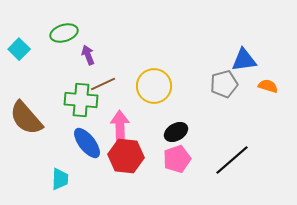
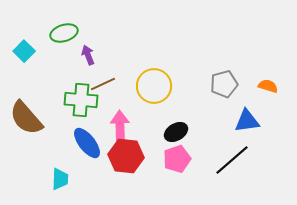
cyan square: moved 5 px right, 2 px down
blue triangle: moved 3 px right, 61 px down
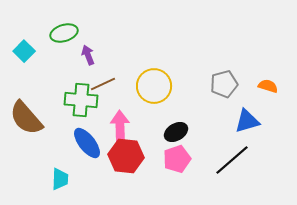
blue triangle: rotated 8 degrees counterclockwise
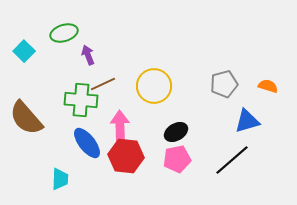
pink pentagon: rotated 8 degrees clockwise
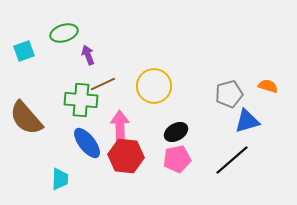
cyan square: rotated 25 degrees clockwise
gray pentagon: moved 5 px right, 10 px down
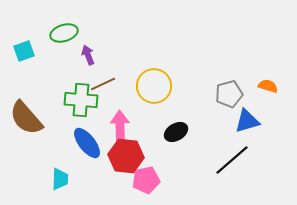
pink pentagon: moved 31 px left, 21 px down
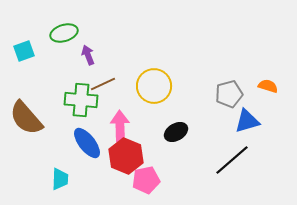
red hexagon: rotated 16 degrees clockwise
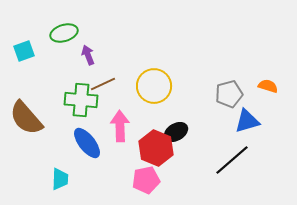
red hexagon: moved 30 px right, 8 px up
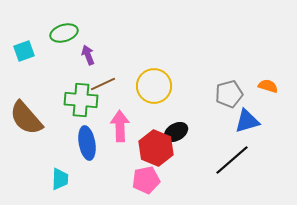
blue ellipse: rotated 28 degrees clockwise
